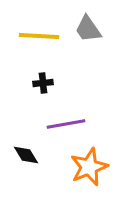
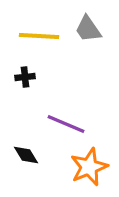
black cross: moved 18 px left, 6 px up
purple line: rotated 33 degrees clockwise
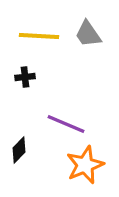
gray trapezoid: moved 5 px down
black diamond: moved 7 px left, 5 px up; rotated 76 degrees clockwise
orange star: moved 4 px left, 2 px up
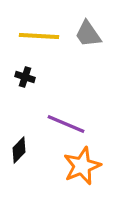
black cross: rotated 24 degrees clockwise
orange star: moved 3 px left, 1 px down
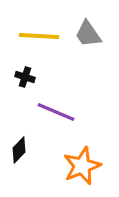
purple line: moved 10 px left, 12 px up
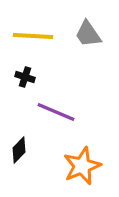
yellow line: moved 6 px left
